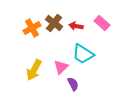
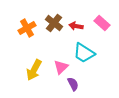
orange cross: moved 5 px left
cyan trapezoid: moved 1 px right, 1 px up
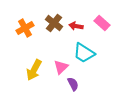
orange cross: moved 2 px left
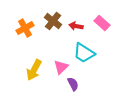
brown cross: moved 1 px left, 2 px up
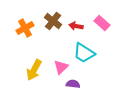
purple semicircle: rotated 56 degrees counterclockwise
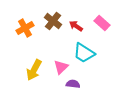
red arrow: rotated 24 degrees clockwise
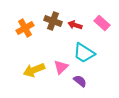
brown cross: rotated 18 degrees counterclockwise
red arrow: moved 1 px left, 1 px up; rotated 16 degrees counterclockwise
yellow arrow: rotated 40 degrees clockwise
purple semicircle: moved 7 px right, 3 px up; rotated 32 degrees clockwise
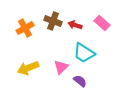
yellow arrow: moved 6 px left, 2 px up
